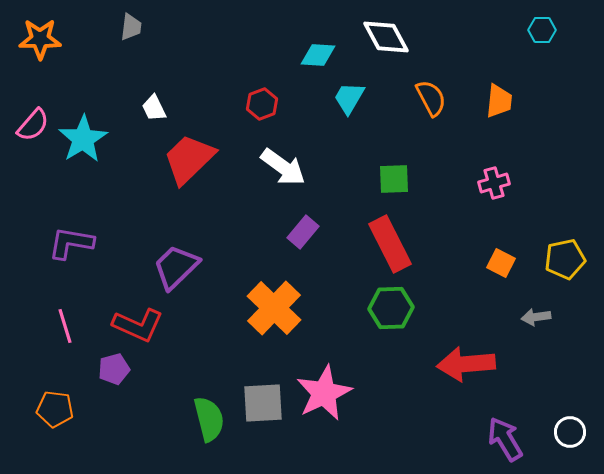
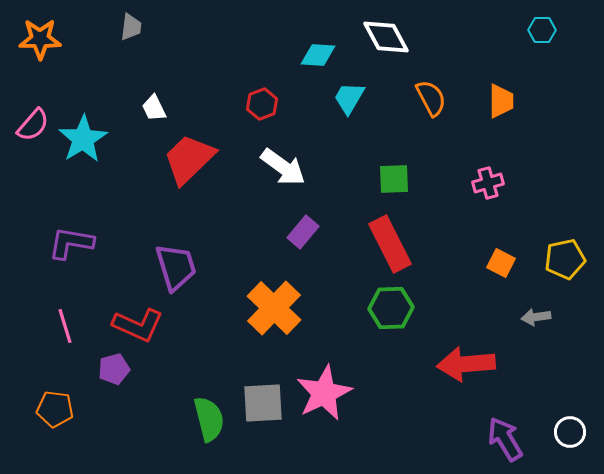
orange trapezoid: moved 2 px right; rotated 6 degrees counterclockwise
pink cross: moved 6 px left
purple trapezoid: rotated 117 degrees clockwise
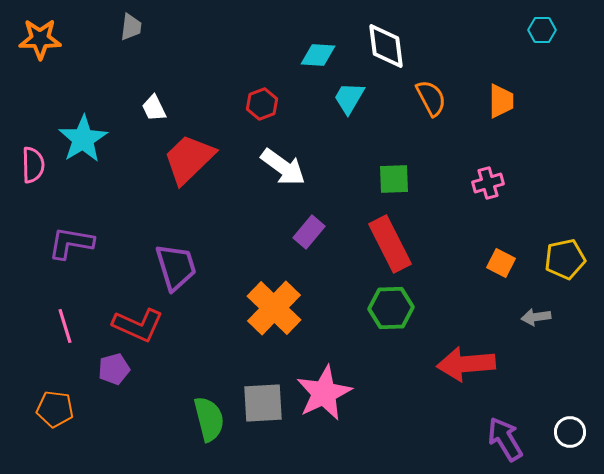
white diamond: moved 9 px down; rotated 21 degrees clockwise
pink semicircle: moved 40 px down; rotated 42 degrees counterclockwise
purple rectangle: moved 6 px right
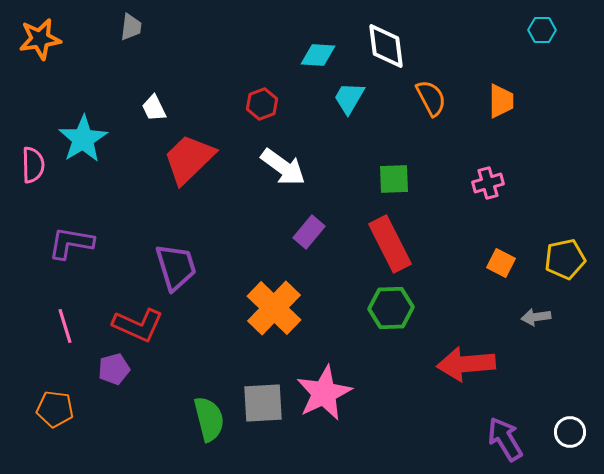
orange star: rotated 9 degrees counterclockwise
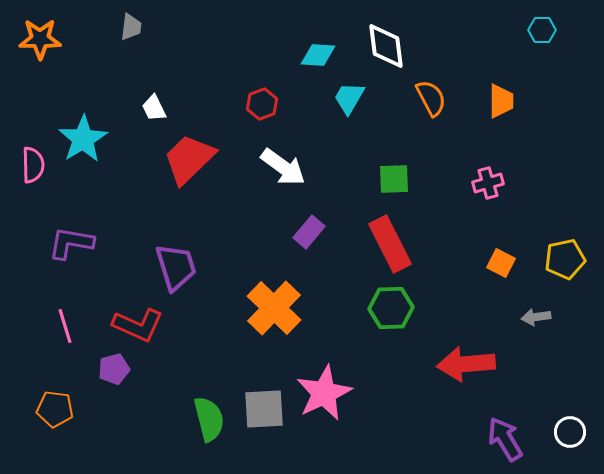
orange star: rotated 9 degrees clockwise
gray square: moved 1 px right, 6 px down
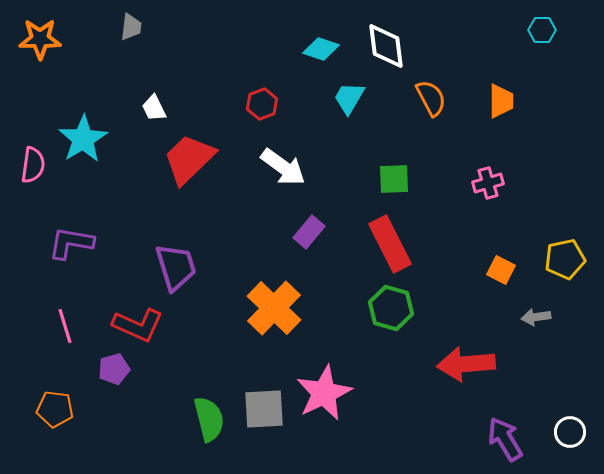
cyan diamond: moved 3 px right, 6 px up; rotated 15 degrees clockwise
pink semicircle: rotated 9 degrees clockwise
orange square: moved 7 px down
green hexagon: rotated 18 degrees clockwise
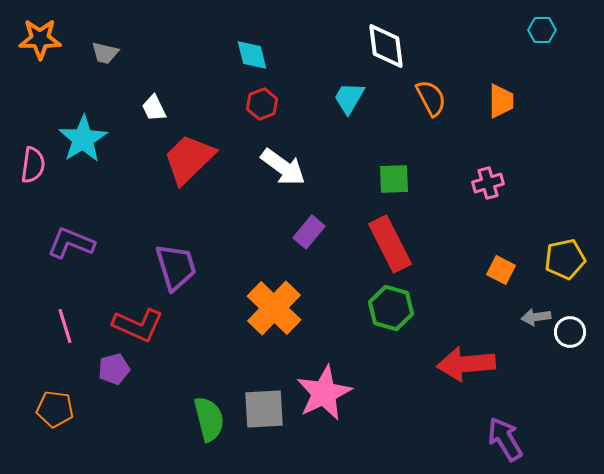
gray trapezoid: moved 26 px left, 26 px down; rotated 96 degrees clockwise
cyan diamond: moved 69 px left, 6 px down; rotated 57 degrees clockwise
purple L-shape: rotated 12 degrees clockwise
white circle: moved 100 px up
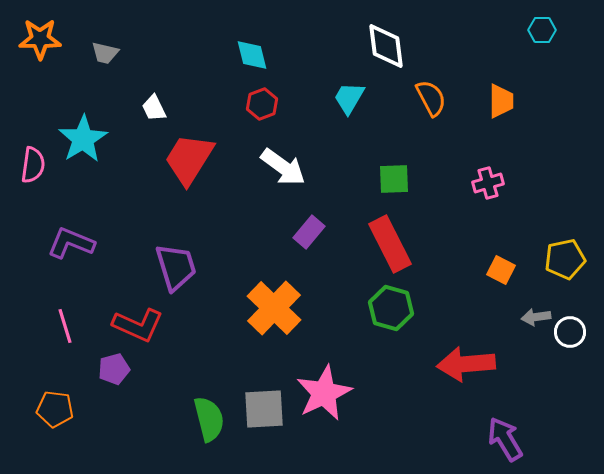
red trapezoid: rotated 14 degrees counterclockwise
